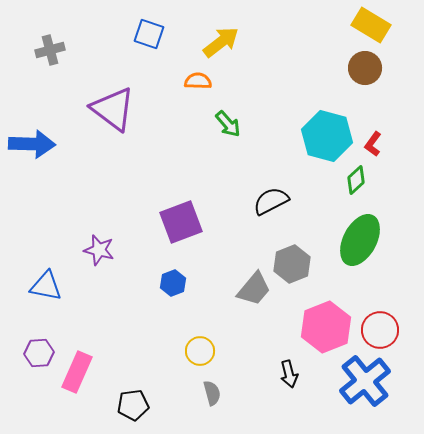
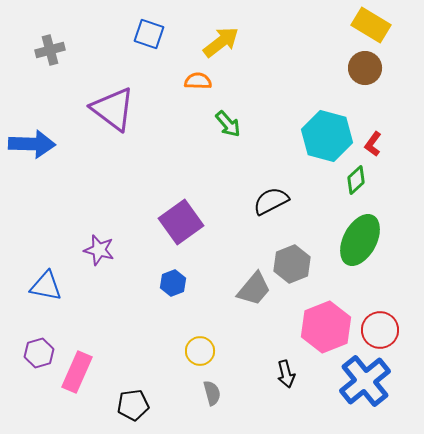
purple square: rotated 15 degrees counterclockwise
purple hexagon: rotated 12 degrees counterclockwise
black arrow: moved 3 px left
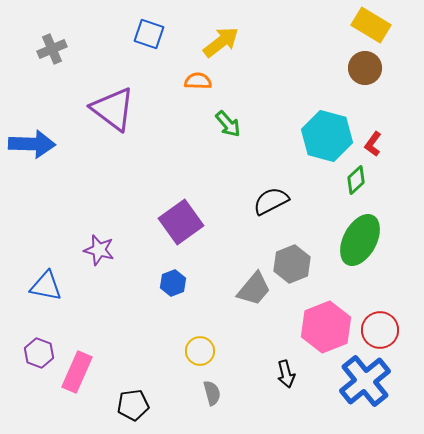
gray cross: moved 2 px right, 1 px up; rotated 8 degrees counterclockwise
purple hexagon: rotated 24 degrees counterclockwise
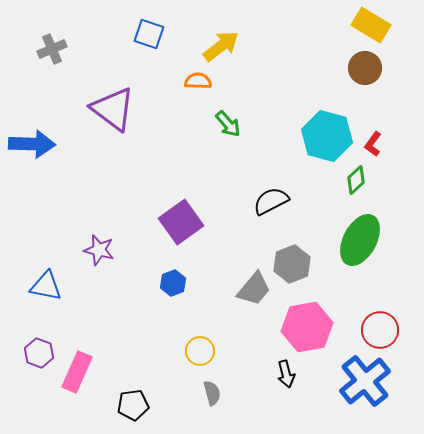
yellow arrow: moved 4 px down
pink hexagon: moved 19 px left; rotated 12 degrees clockwise
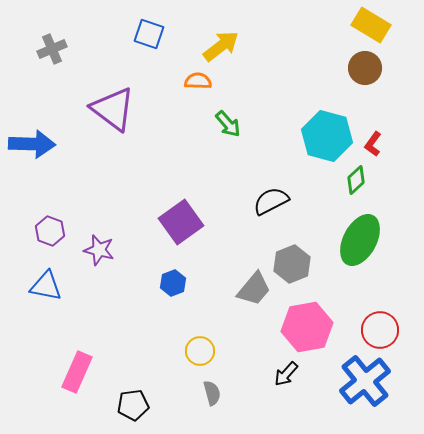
purple hexagon: moved 11 px right, 122 px up
black arrow: rotated 56 degrees clockwise
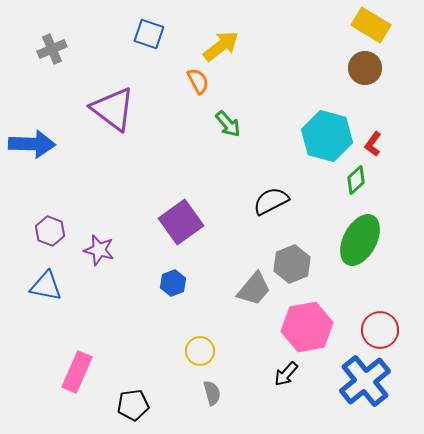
orange semicircle: rotated 60 degrees clockwise
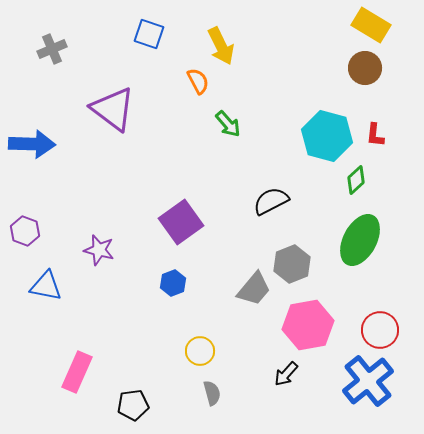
yellow arrow: rotated 102 degrees clockwise
red L-shape: moved 2 px right, 9 px up; rotated 30 degrees counterclockwise
purple hexagon: moved 25 px left
pink hexagon: moved 1 px right, 2 px up
blue cross: moved 3 px right
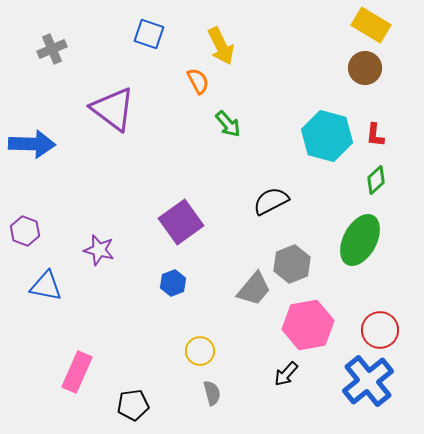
green diamond: moved 20 px right
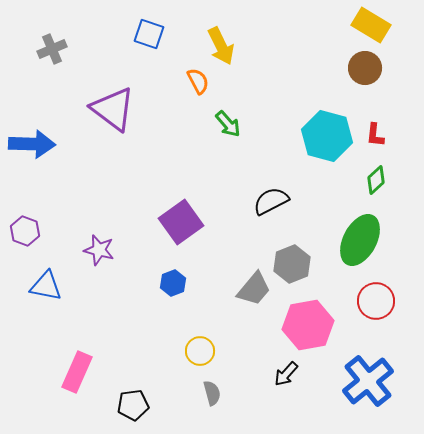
red circle: moved 4 px left, 29 px up
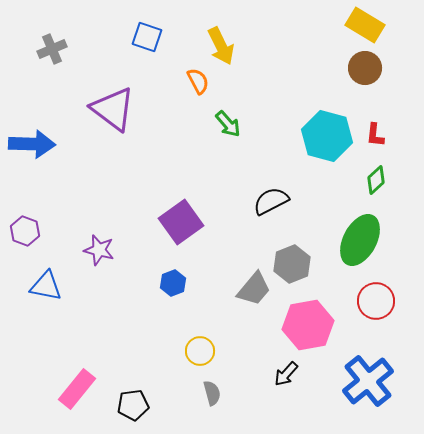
yellow rectangle: moved 6 px left
blue square: moved 2 px left, 3 px down
pink rectangle: moved 17 px down; rotated 15 degrees clockwise
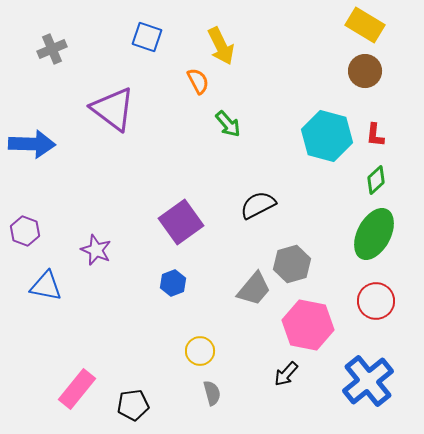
brown circle: moved 3 px down
black semicircle: moved 13 px left, 4 px down
green ellipse: moved 14 px right, 6 px up
purple star: moved 3 px left; rotated 8 degrees clockwise
gray hexagon: rotated 6 degrees clockwise
pink hexagon: rotated 21 degrees clockwise
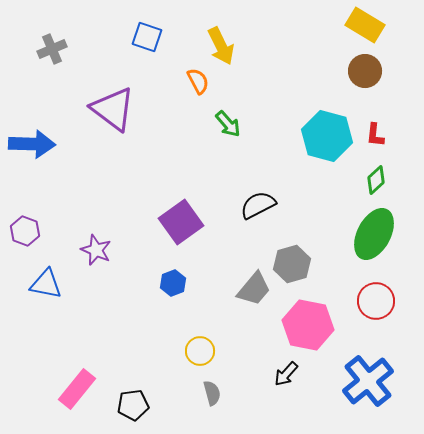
blue triangle: moved 2 px up
